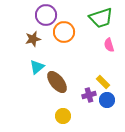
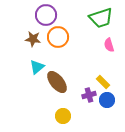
orange circle: moved 6 px left, 5 px down
brown star: rotated 21 degrees clockwise
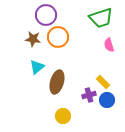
brown ellipse: rotated 55 degrees clockwise
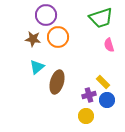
yellow circle: moved 23 px right
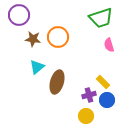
purple circle: moved 27 px left
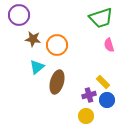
orange circle: moved 1 px left, 8 px down
